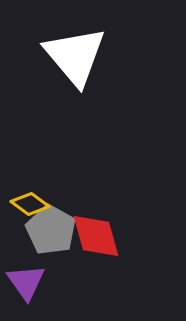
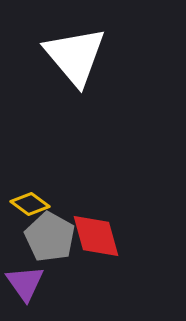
gray pentagon: moved 1 px left, 7 px down
purple triangle: moved 1 px left, 1 px down
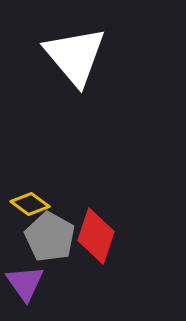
red diamond: rotated 34 degrees clockwise
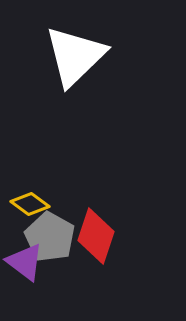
white triangle: rotated 26 degrees clockwise
purple triangle: moved 21 px up; rotated 18 degrees counterclockwise
